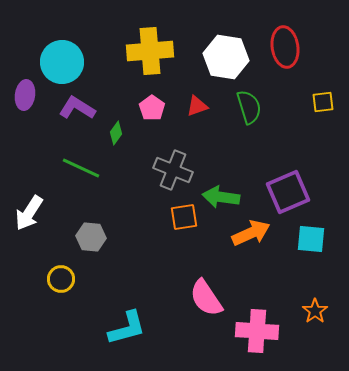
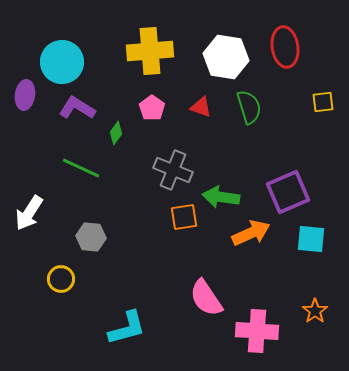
red triangle: moved 4 px right, 1 px down; rotated 40 degrees clockwise
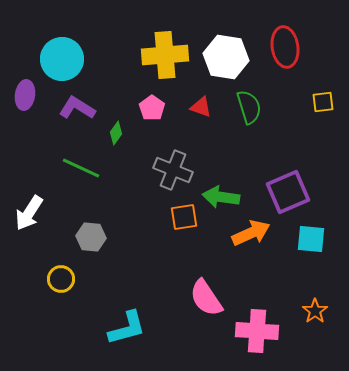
yellow cross: moved 15 px right, 4 px down
cyan circle: moved 3 px up
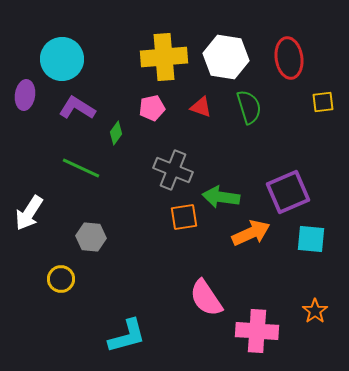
red ellipse: moved 4 px right, 11 px down
yellow cross: moved 1 px left, 2 px down
pink pentagon: rotated 25 degrees clockwise
cyan L-shape: moved 8 px down
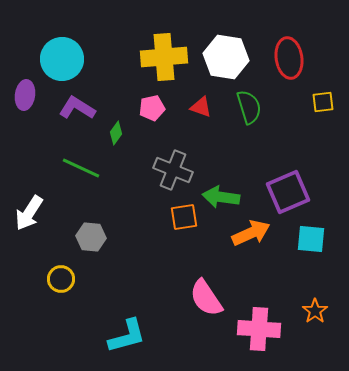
pink cross: moved 2 px right, 2 px up
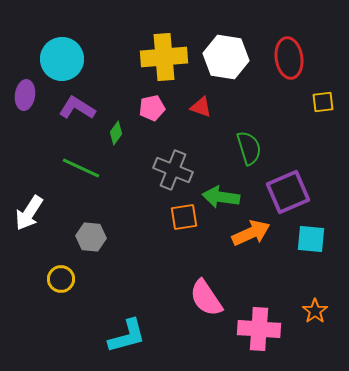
green semicircle: moved 41 px down
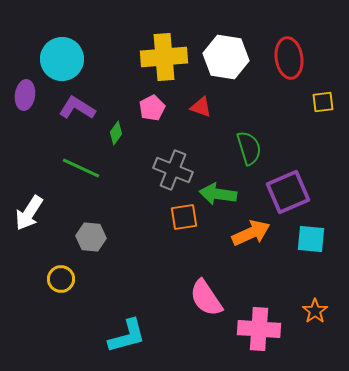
pink pentagon: rotated 15 degrees counterclockwise
green arrow: moved 3 px left, 3 px up
